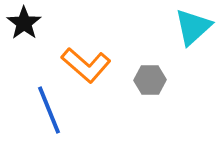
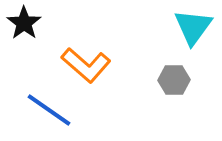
cyan triangle: rotated 12 degrees counterclockwise
gray hexagon: moved 24 px right
blue line: rotated 33 degrees counterclockwise
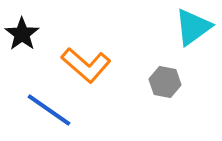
black star: moved 2 px left, 11 px down
cyan triangle: rotated 18 degrees clockwise
gray hexagon: moved 9 px left, 2 px down; rotated 12 degrees clockwise
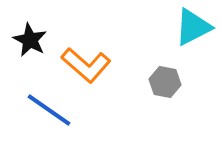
cyan triangle: rotated 9 degrees clockwise
black star: moved 8 px right, 6 px down; rotated 8 degrees counterclockwise
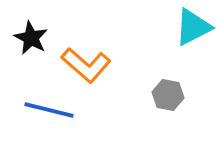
black star: moved 1 px right, 2 px up
gray hexagon: moved 3 px right, 13 px down
blue line: rotated 21 degrees counterclockwise
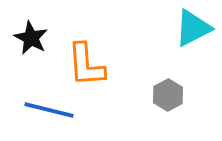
cyan triangle: moved 1 px down
orange L-shape: rotated 45 degrees clockwise
gray hexagon: rotated 20 degrees clockwise
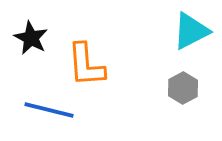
cyan triangle: moved 2 px left, 3 px down
gray hexagon: moved 15 px right, 7 px up
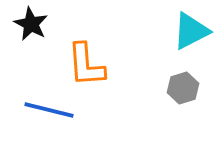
black star: moved 14 px up
gray hexagon: rotated 12 degrees clockwise
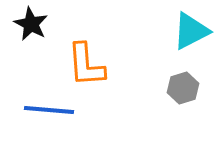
blue line: rotated 9 degrees counterclockwise
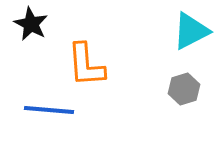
gray hexagon: moved 1 px right, 1 px down
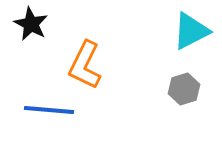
orange L-shape: moved 1 px left; rotated 30 degrees clockwise
